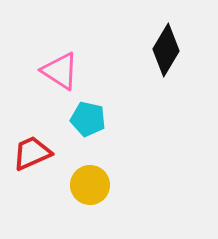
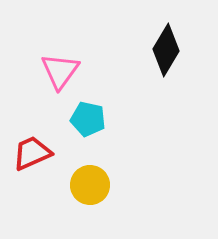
pink triangle: rotated 33 degrees clockwise
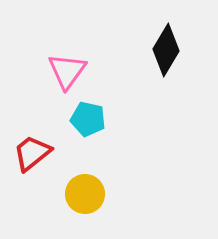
pink triangle: moved 7 px right
red trapezoid: rotated 15 degrees counterclockwise
yellow circle: moved 5 px left, 9 px down
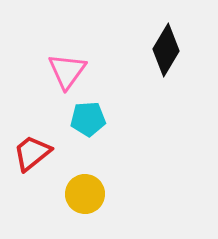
cyan pentagon: rotated 16 degrees counterclockwise
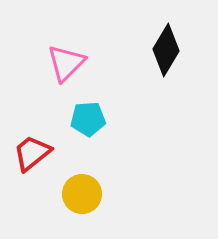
pink triangle: moved 1 px left, 8 px up; rotated 9 degrees clockwise
yellow circle: moved 3 px left
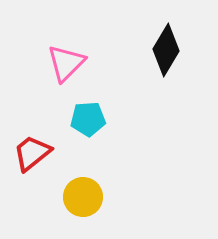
yellow circle: moved 1 px right, 3 px down
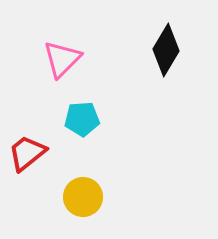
pink triangle: moved 4 px left, 4 px up
cyan pentagon: moved 6 px left
red trapezoid: moved 5 px left
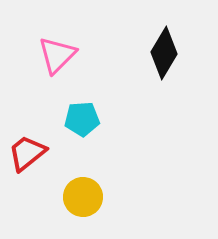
black diamond: moved 2 px left, 3 px down
pink triangle: moved 5 px left, 4 px up
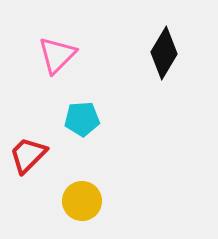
red trapezoid: moved 1 px right, 2 px down; rotated 6 degrees counterclockwise
yellow circle: moved 1 px left, 4 px down
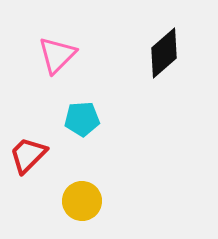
black diamond: rotated 18 degrees clockwise
